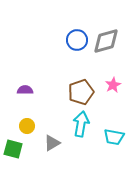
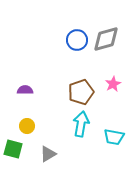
gray diamond: moved 2 px up
pink star: moved 1 px up
gray triangle: moved 4 px left, 11 px down
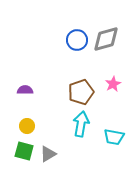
green square: moved 11 px right, 2 px down
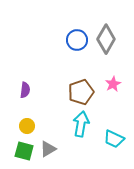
gray diamond: rotated 44 degrees counterclockwise
purple semicircle: rotated 98 degrees clockwise
cyan trapezoid: moved 2 px down; rotated 15 degrees clockwise
gray triangle: moved 5 px up
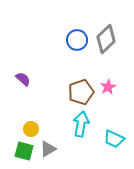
gray diamond: rotated 16 degrees clockwise
pink star: moved 5 px left, 3 px down
purple semicircle: moved 2 px left, 11 px up; rotated 56 degrees counterclockwise
yellow circle: moved 4 px right, 3 px down
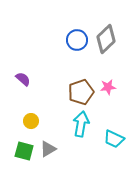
pink star: rotated 21 degrees clockwise
yellow circle: moved 8 px up
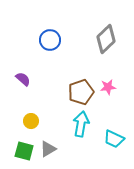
blue circle: moved 27 px left
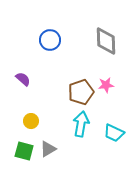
gray diamond: moved 2 px down; rotated 48 degrees counterclockwise
pink star: moved 2 px left, 2 px up
cyan trapezoid: moved 6 px up
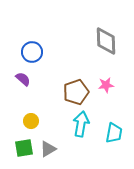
blue circle: moved 18 px left, 12 px down
brown pentagon: moved 5 px left
cyan trapezoid: rotated 105 degrees counterclockwise
green square: moved 3 px up; rotated 24 degrees counterclockwise
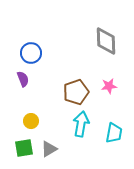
blue circle: moved 1 px left, 1 px down
purple semicircle: rotated 28 degrees clockwise
pink star: moved 3 px right, 1 px down
gray triangle: moved 1 px right
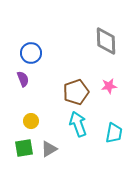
cyan arrow: moved 3 px left; rotated 30 degrees counterclockwise
